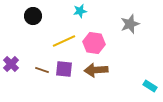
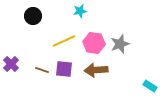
gray star: moved 10 px left, 20 px down
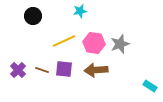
purple cross: moved 7 px right, 6 px down
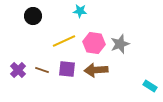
cyan star: rotated 16 degrees clockwise
purple square: moved 3 px right
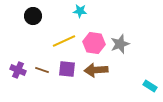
purple cross: rotated 21 degrees counterclockwise
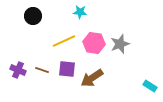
cyan star: moved 1 px down
brown arrow: moved 4 px left, 8 px down; rotated 30 degrees counterclockwise
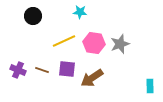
cyan rectangle: rotated 56 degrees clockwise
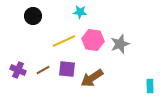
pink hexagon: moved 1 px left, 3 px up
brown line: moved 1 px right; rotated 48 degrees counterclockwise
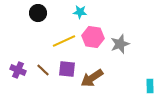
black circle: moved 5 px right, 3 px up
pink hexagon: moved 3 px up
brown line: rotated 72 degrees clockwise
